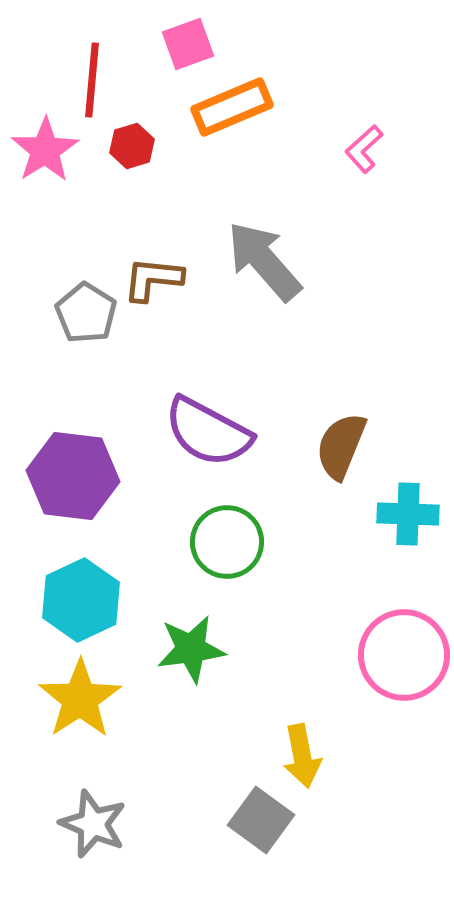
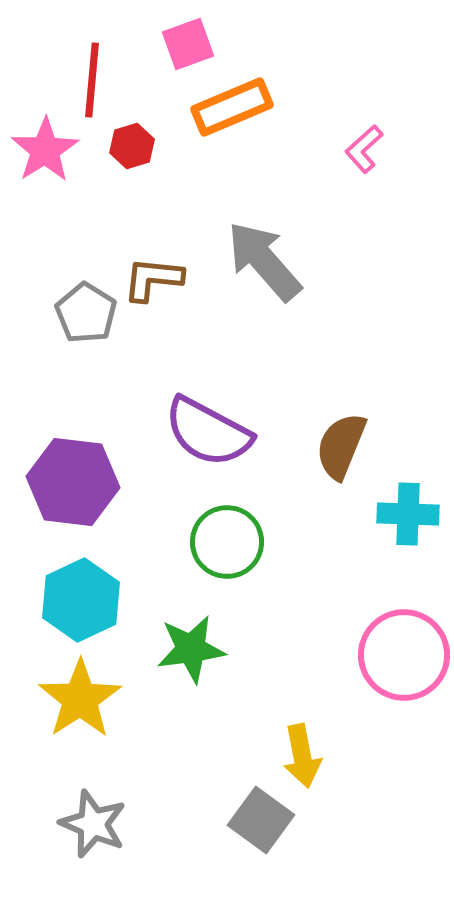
purple hexagon: moved 6 px down
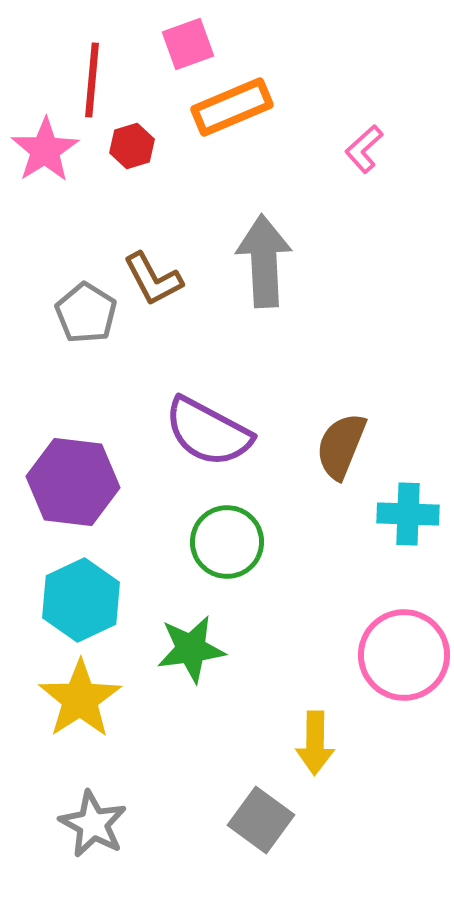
gray arrow: rotated 38 degrees clockwise
brown L-shape: rotated 124 degrees counterclockwise
yellow arrow: moved 13 px right, 13 px up; rotated 12 degrees clockwise
gray star: rotated 6 degrees clockwise
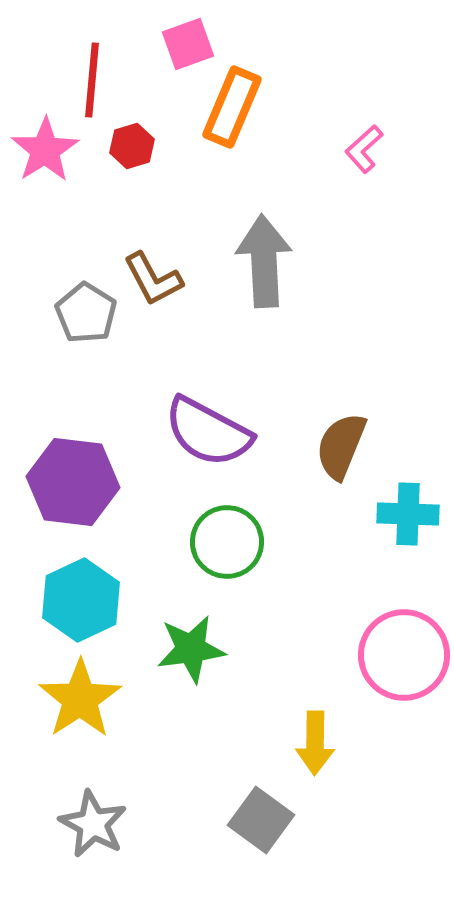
orange rectangle: rotated 44 degrees counterclockwise
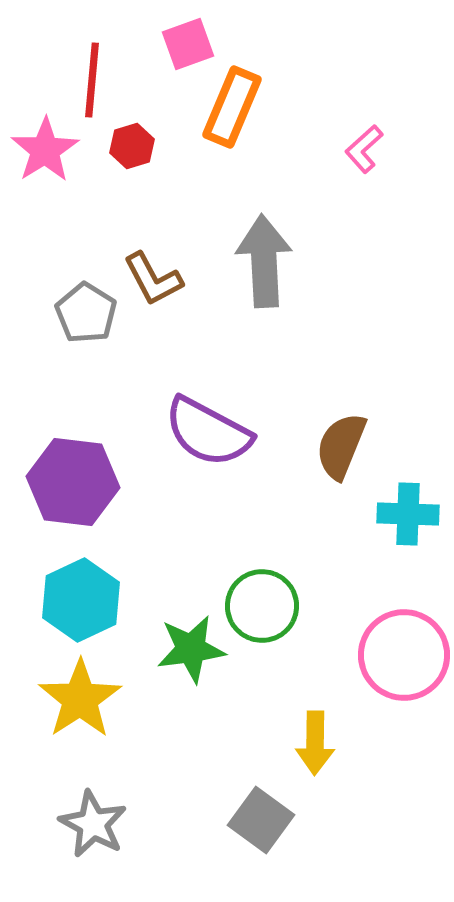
green circle: moved 35 px right, 64 px down
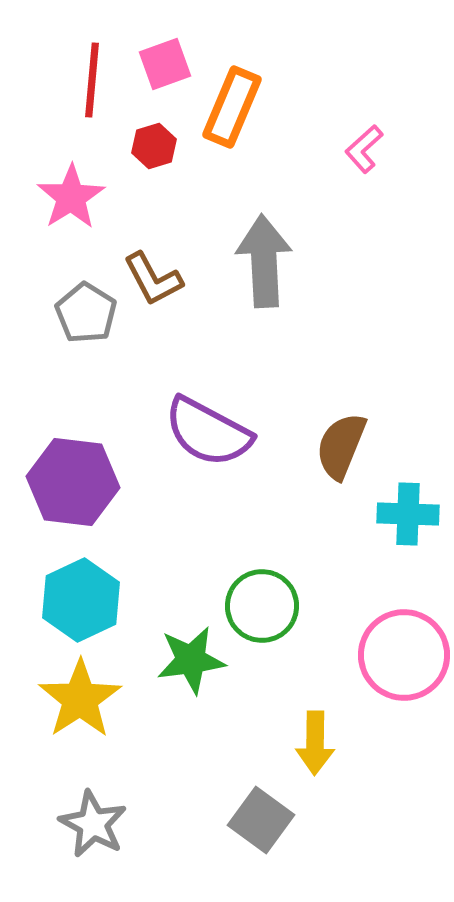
pink square: moved 23 px left, 20 px down
red hexagon: moved 22 px right
pink star: moved 26 px right, 47 px down
green star: moved 11 px down
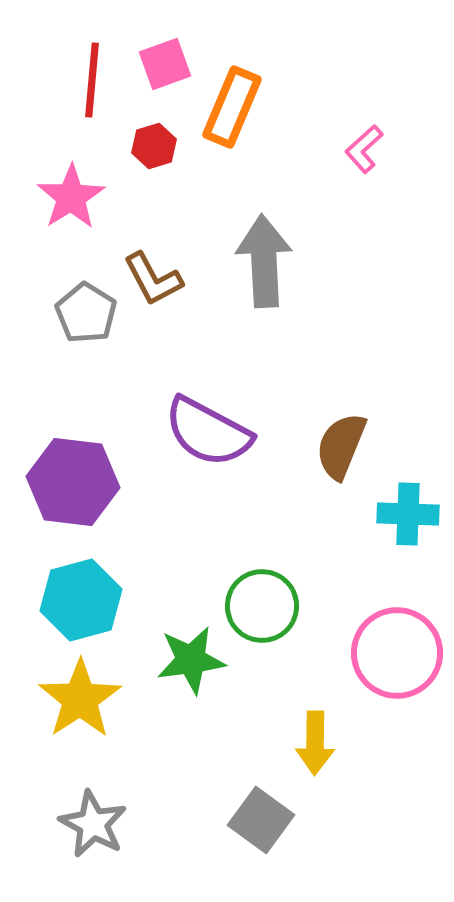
cyan hexagon: rotated 10 degrees clockwise
pink circle: moved 7 px left, 2 px up
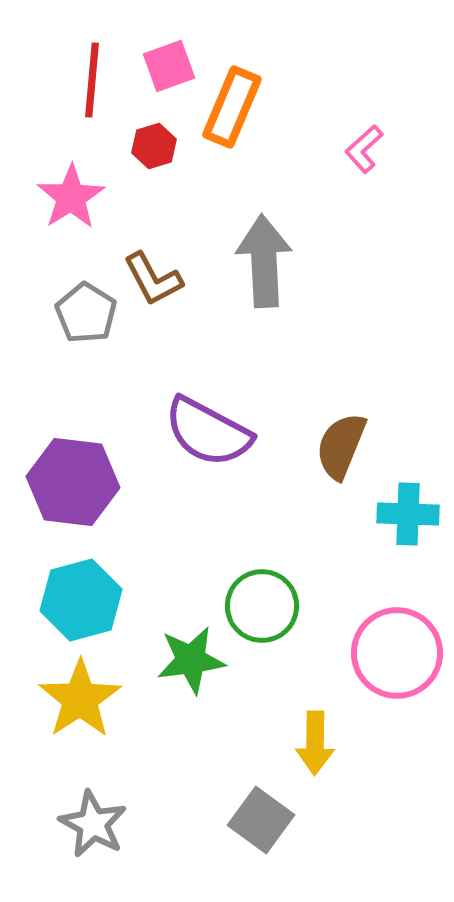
pink square: moved 4 px right, 2 px down
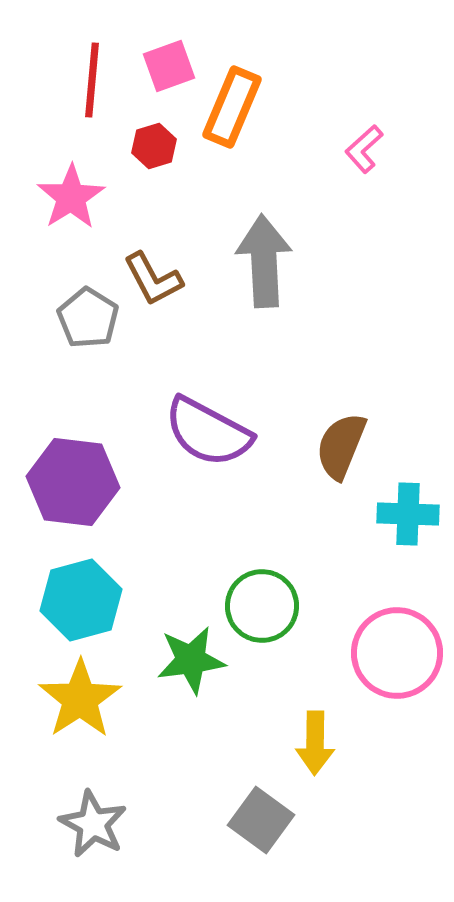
gray pentagon: moved 2 px right, 5 px down
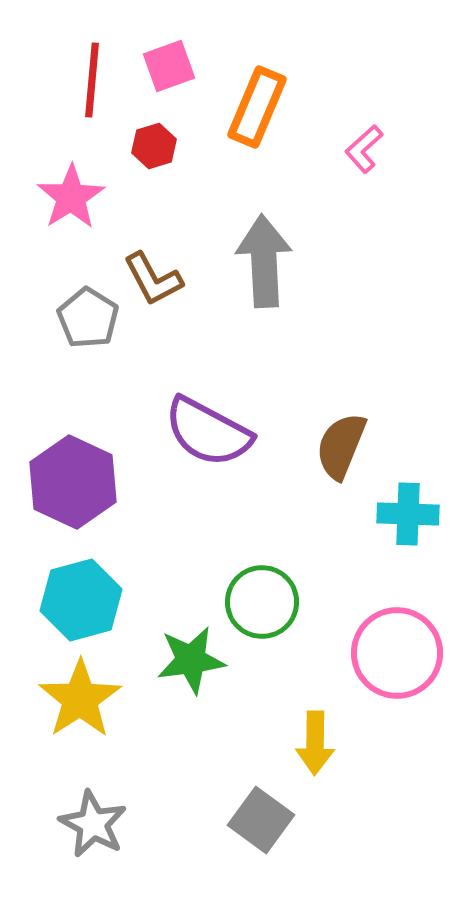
orange rectangle: moved 25 px right
purple hexagon: rotated 18 degrees clockwise
green circle: moved 4 px up
